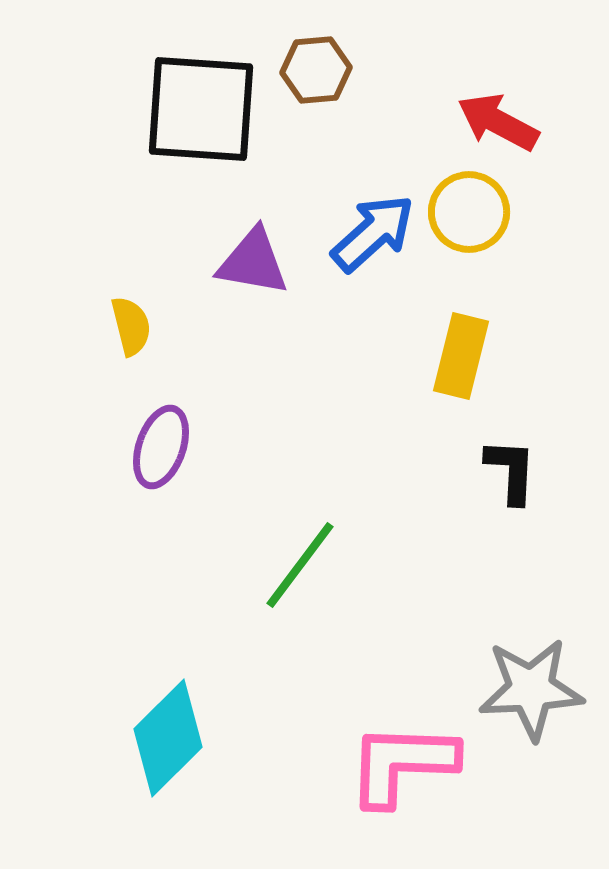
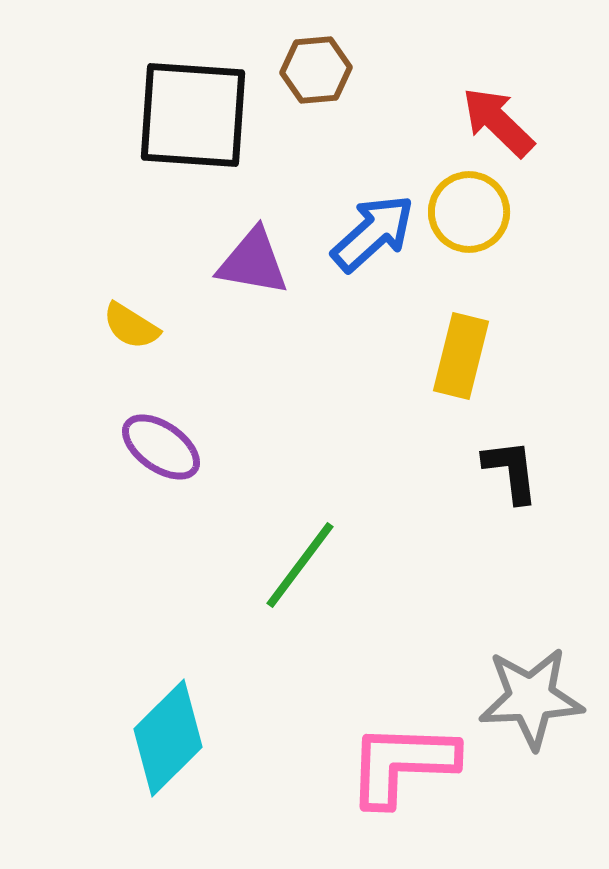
black square: moved 8 px left, 6 px down
red arrow: rotated 16 degrees clockwise
yellow semicircle: rotated 136 degrees clockwise
purple ellipse: rotated 74 degrees counterclockwise
black L-shape: rotated 10 degrees counterclockwise
gray star: moved 9 px down
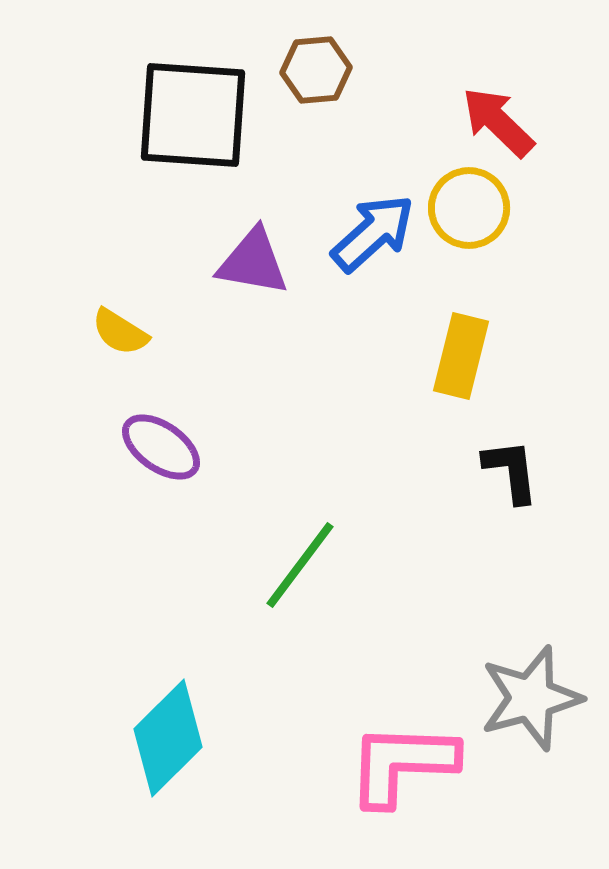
yellow circle: moved 4 px up
yellow semicircle: moved 11 px left, 6 px down
gray star: rotated 12 degrees counterclockwise
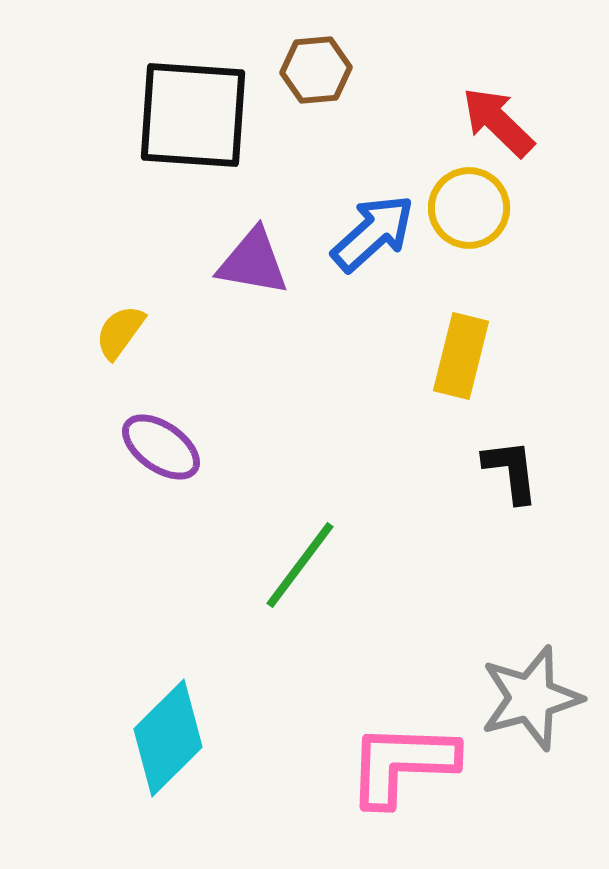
yellow semicircle: rotated 94 degrees clockwise
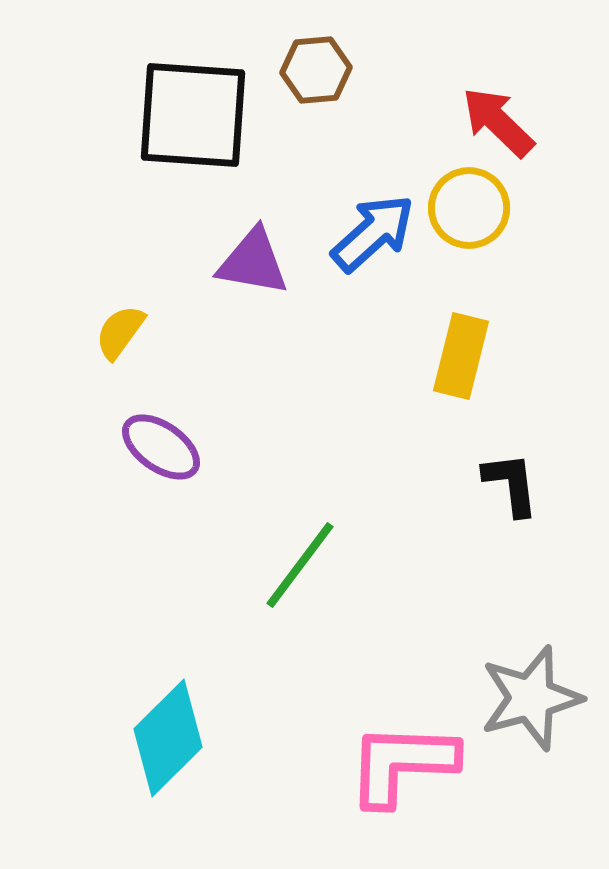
black L-shape: moved 13 px down
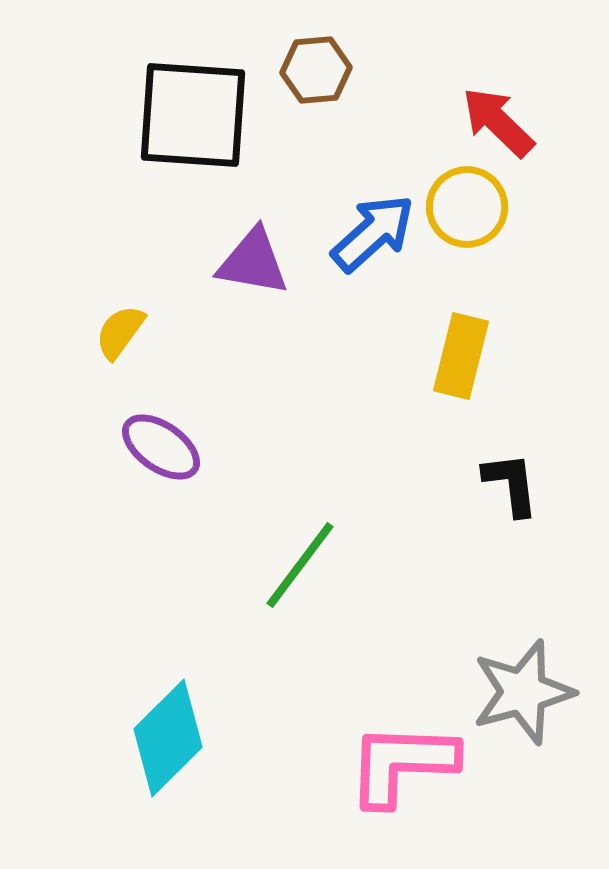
yellow circle: moved 2 px left, 1 px up
gray star: moved 8 px left, 6 px up
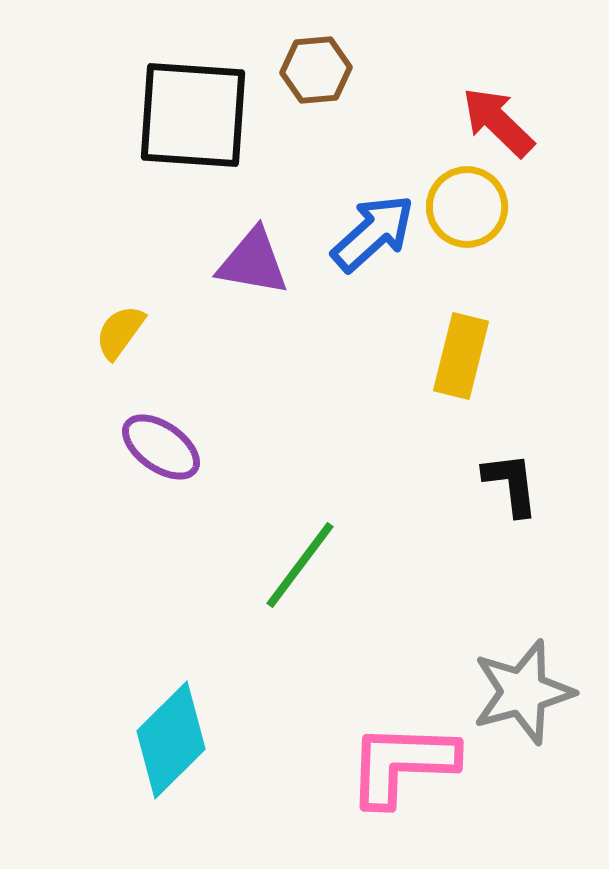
cyan diamond: moved 3 px right, 2 px down
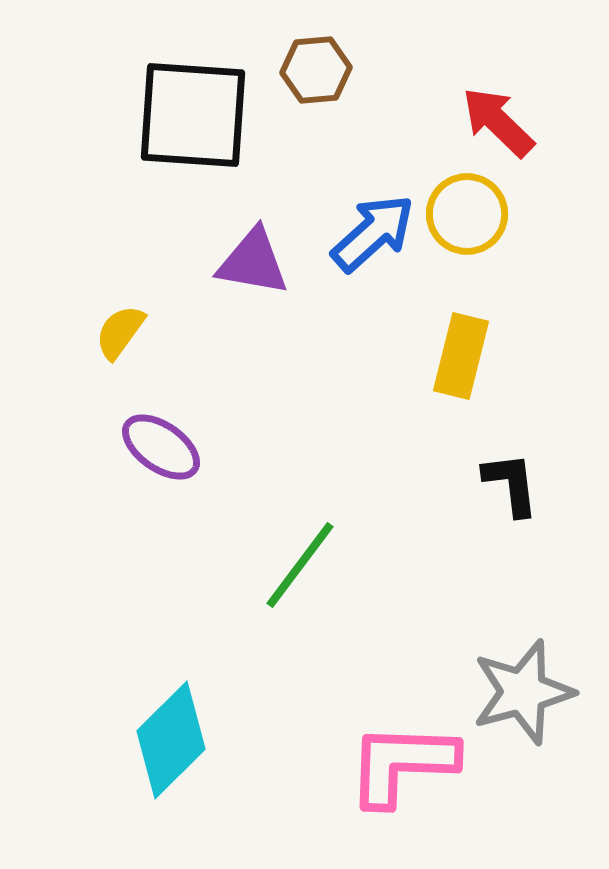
yellow circle: moved 7 px down
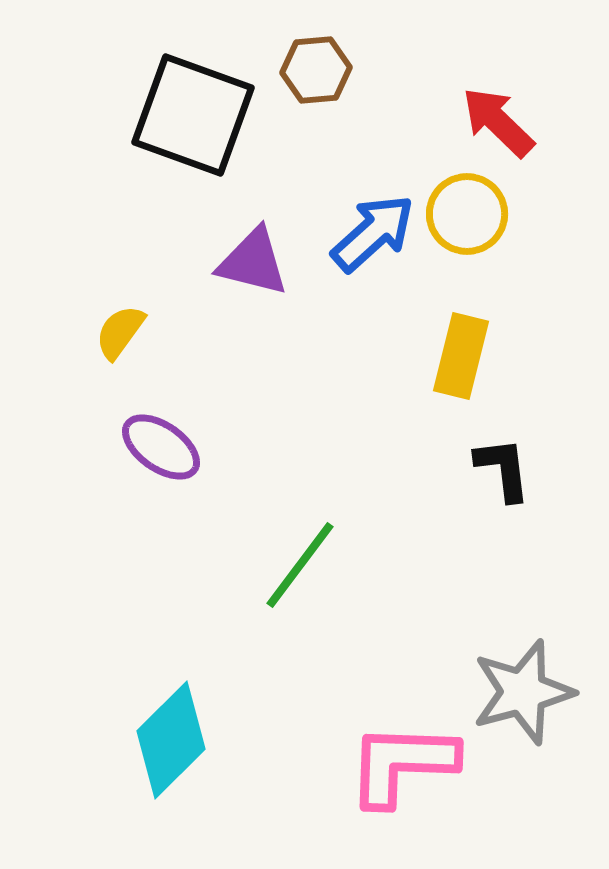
black square: rotated 16 degrees clockwise
purple triangle: rotated 4 degrees clockwise
black L-shape: moved 8 px left, 15 px up
